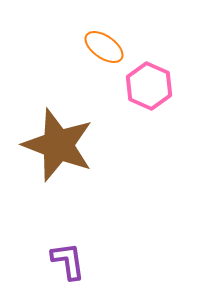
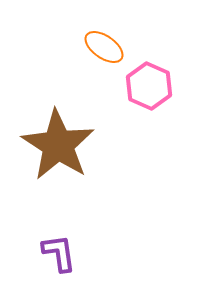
brown star: rotated 12 degrees clockwise
purple L-shape: moved 9 px left, 8 px up
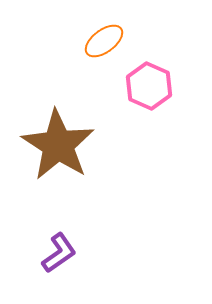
orange ellipse: moved 6 px up; rotated 72 degrees counterclockwise
purple L-shape: rotated 63 degrees clockwise
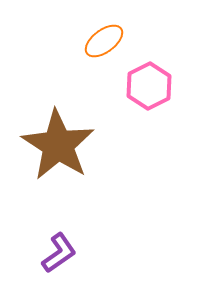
pink hexagon: rotated 9 degrees clockwise
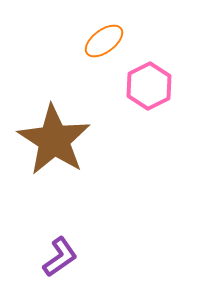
brown star: moved 4 px left, 5 px up
purple L-shape: moved 1 px right, 4 px down
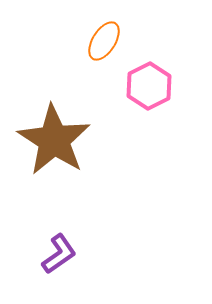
orange ellipse: rotated 21 degrees counterclockwise
purple L-shape: moved 1 px left, 3 px up
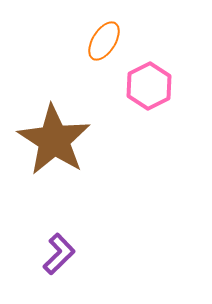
purple L-shape: rotated 9 degrees counterclockwise
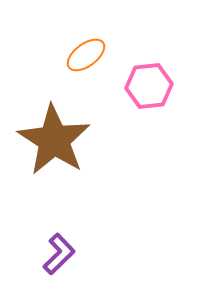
orange ellipse: moved 18 px left, 14 px down; rotated 21 degrees clockwise
pink hexagon: rotated 21 degrees clockwise
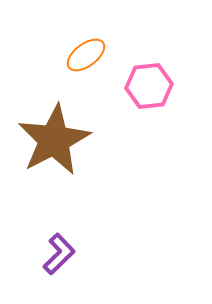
brown star: rotated 12 degrees clockwise
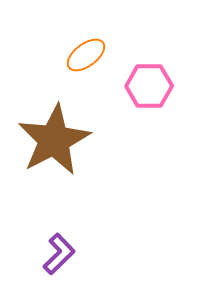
pink hexagon: rotated 6 degrees clockwise
